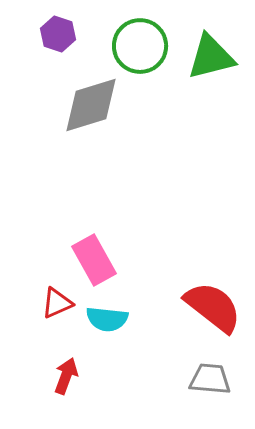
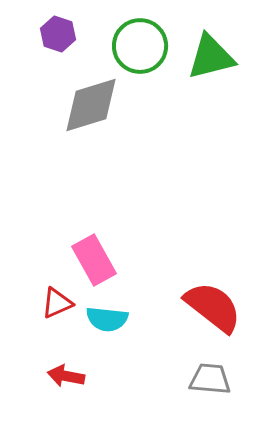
red arrow: rotated 99 degrees counterclockwise
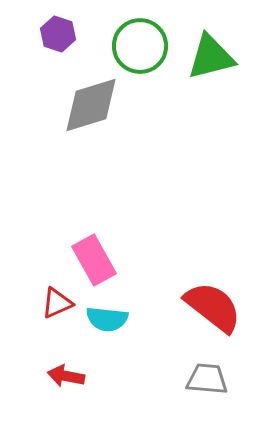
gray trapezoid: moved 3 px left
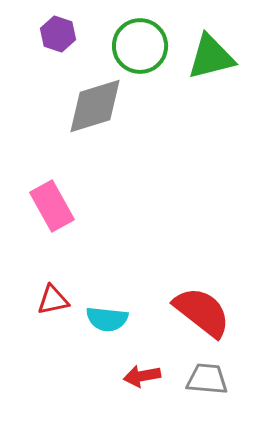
gray diamond: moved 4 px right, 1 px down
pink rectangle: moved 42 px left, 54 px up
red triangle: moved 4 px left, 3 px up; rotated 12 degrees clockwise
red semicircle: moved 11 px left, 5 px down
red arrow: moved 76 px right; rotated 21 degrees counterclockwise
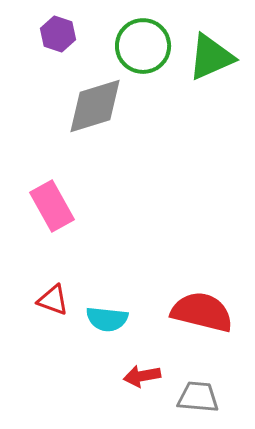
green circle: moved 3 px right
green triangle: rotated 10 degrees counterclockwise
red triangle: rotated 32 degrees clockwise
red semicircle: rotated 24 degrees counterclockwise
gray trapezoid: moved 9 px left, 18 px down
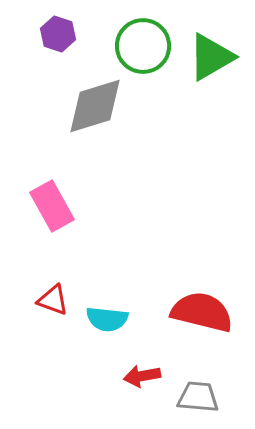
green triangle: rotated 6 degrees counterclockwise
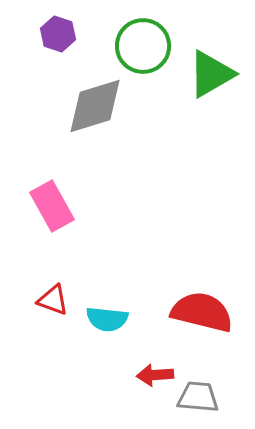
green triangle: moved 17 px down
red arrow: moved 13 px right, 1 px up; rotated 6 degrees clockwise
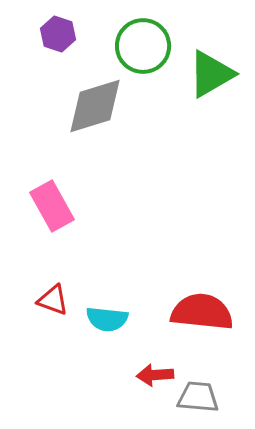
red semicircle: rotated 8 degrees counterclockwise
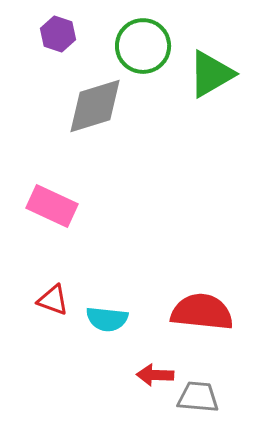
pink rectangle: rotated 36 degrees counterclockwise
red arrow: rotated 6 degrees clockwise
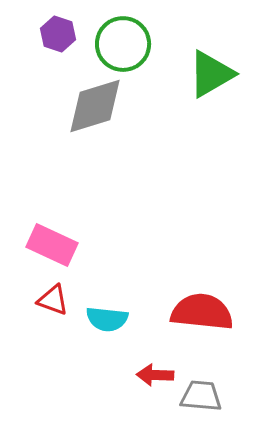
green circle: moved 20 px left, 2 px up
pink rectangle: moved 39 px down
gray trapezoid: moved 3 px right, 1 px up
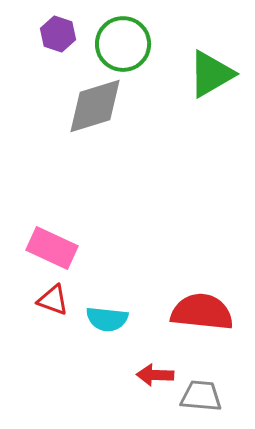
pink rectangle: moved 3 px down
